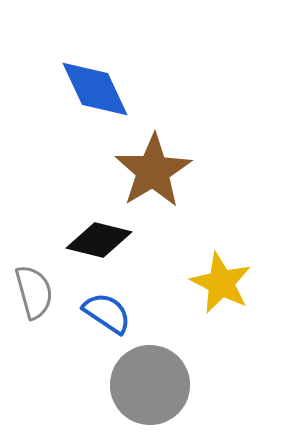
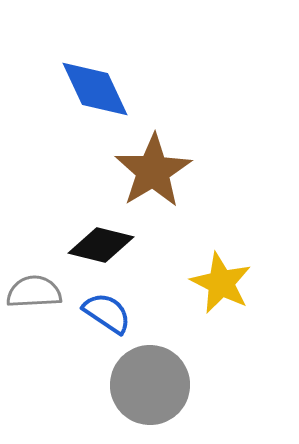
black diamond: moved 2 px right, 5 px down
gray semicircle: rotated 78 degrees counterclockwise
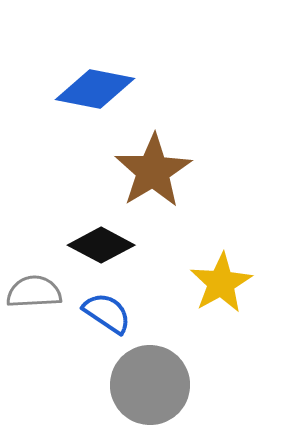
blue diamond: rotated 54 degrees counterclockwise
black diamond: rotated 14 degrees clockwise
yellow star: rotated 16 degrees clockwise
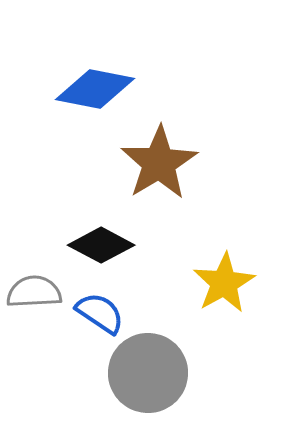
brown star: moved 6 px right, 8 px up
yellow star: moved 3 px right
blue semicircle: moved 7 px left
gray circle: moved 2 px left, 12 px up
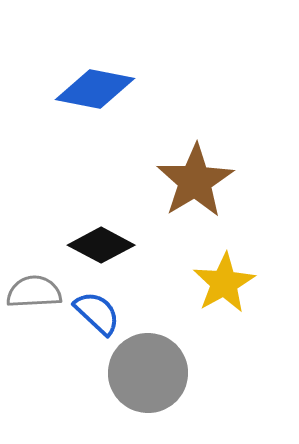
brown star: moved 36 px right, 18 px down
blue semicircle: moved 3 px left; rotated 9 degrees clockwise
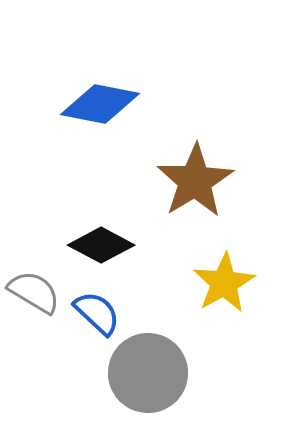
blue diamond: moved 5 px right, 15 px down
gray semicircle: rotated 34 degrees clockwise
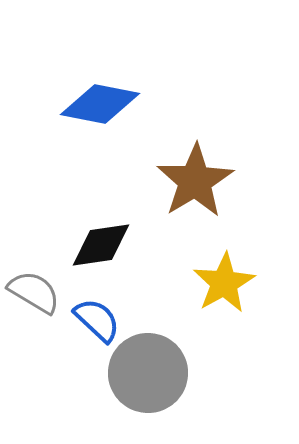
black diamond: rotated 36 degrees counterclockwise
blue semicircle: moved 7 px down
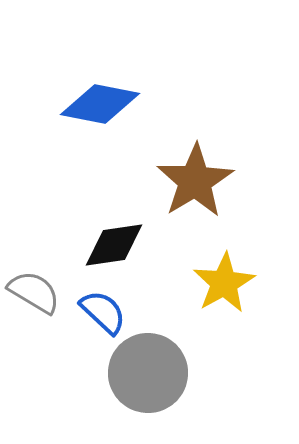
black diamond: moved 13 px right
blue semicircle: moved 6 px right, 8 px up
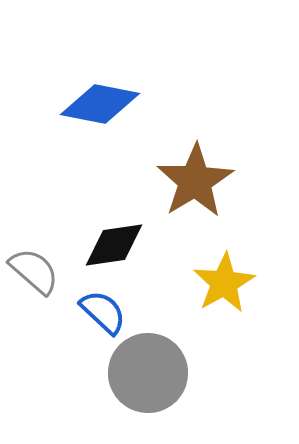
gray semicircle: moved 21 px up; rotated 10 degrees clockwise
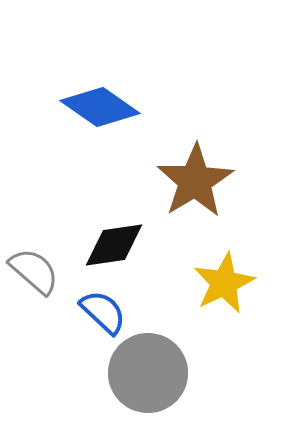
blue diamond: moved 3 px down; rotated 24 degrees clockwise
yellow star: rotated 4 degrees clockwise
